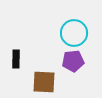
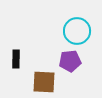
cyan circle: moved 3 px right, 2 px up
purple pentagon: moved 3 px left
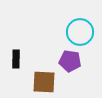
cyan circle: moved 3 px right, 1 px down
purple pentagon: rotated 15 degrees clockwise
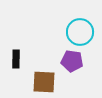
purple pentagon: moved 2 px right
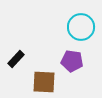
cyan circle: moved 1 px right, 5 px up
black rectangle: rotated 42 degrees clockwise
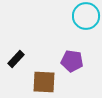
cyan circle: moved 5 px right, 11 px up
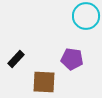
purple pentagon: moved 2 px up
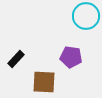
purple pentagon: moved 1 px left, 2 px up
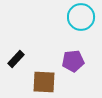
cyan circle: moved 5 px left, 1 px down
purple pentagon: moved 2 px right, 4 px down; rotated 15 degrees counterclockwise
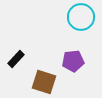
brown square: rotated 15 degrees clockwise
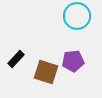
cyan circle: moved 4 px left, 1 px up
brown square: moved 2 px right, 10 px up
